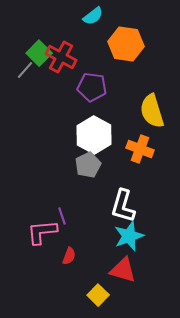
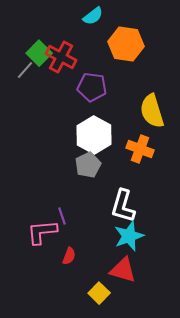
yellow square: moved 1 px right, 2 px up
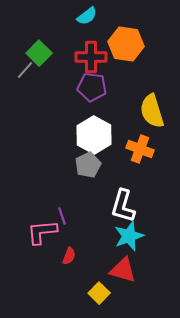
cyan semicircle: moved 6 px left
red cross: moved 30 px right; rotated 28 degrees counterclockwise
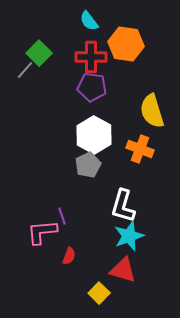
cyan semicircle: moved 2 px right, 5 px down; rotated 90 degrees clockwise
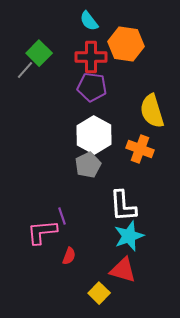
white L-shape: rotated 20 degrees counterclockwise
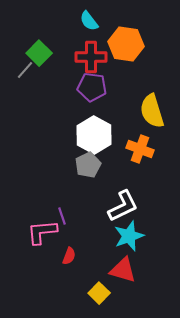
white L-shape: rotated 112 degrees counterclockwise
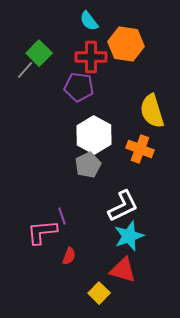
purple pentagon: moved 13 px left
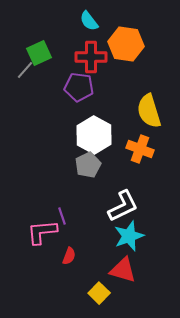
green square: rotated 20 degrees clockwise
yellow semicircle: moved 3 px left
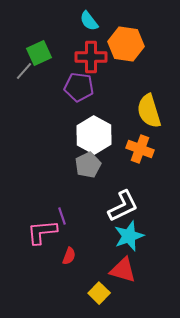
gray line: moved 1 px left, 1 px down
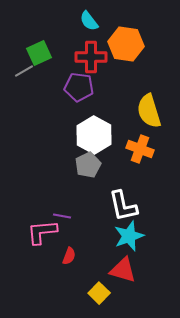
gray line: rotated 18 degrees clockwise
white L-shape: rotated 104 degrees clockwise
purple line: rotated 60 degrees counterclockwise
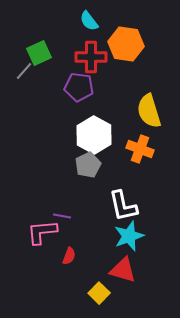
gray line: rotated 18 degrees counterclockwise
